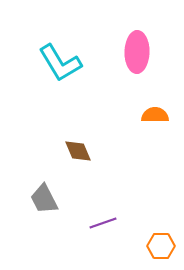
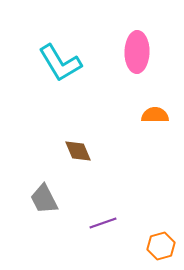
orange hexagon: rotated 16 degrees counterclockwise
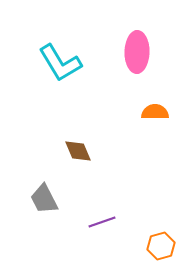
orange semicircle: moved 3 px up
purple line: moved 1 px left, 1 px up
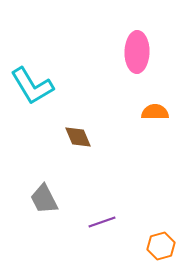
cyan L-shape: moved 28 px left, 23 px down
brown diamond: moved 14 px up
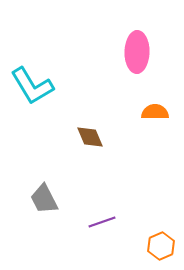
brown diamond: moved 12 px right
orange hexagon: rotated 8 degrees counterclockwise
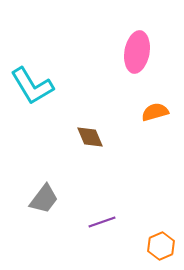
pink ellipse: rotated 9 degrees clockwise
orange semicircle: rotated 16 degrees counterclockwise
gray trapezoid: rotated 116 degrees counterclockwise
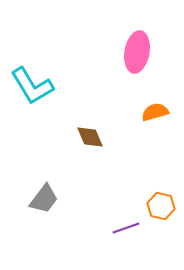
purple line: moved 24 px right, 6 px down
orange hexagon: moved 40 px up; rotated 24 degrees counterclockwise
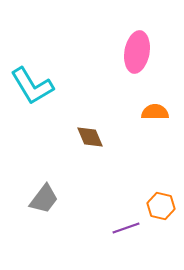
orange semicircle: rotated 16 degrees clockwise
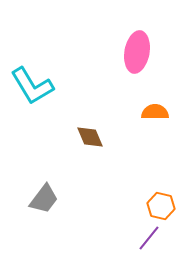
purple line: moved 23 px right, 10 px down; rotated 32 degrees counterclockwise
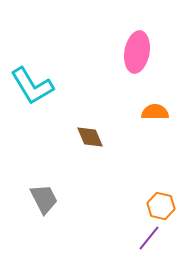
gray trapezoid: rotated 64 degrees counterclockwise
